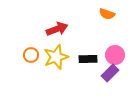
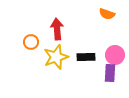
red arrow: rotated 75 degrees counterclockwise
orange circle: moved 13 px up
black rectangle: moved 2 px left, 2 px up
purple rectangle: rotated 42 degrees counterclockwise
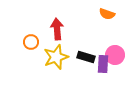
black rectangle: rotated 18 degrees clockwise
purple rectangle: moved 7 px left, 9 px up
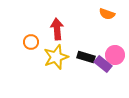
purple rectangle: rotated 54 degrees counterclockwise
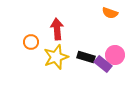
orange semicircle: moved 3 px right, 1 px up
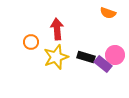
orange semicircle: moved 2 px left
